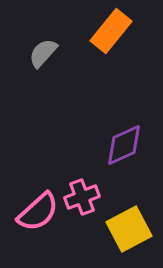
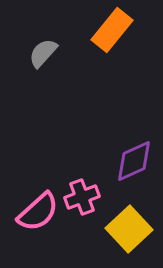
orange rectangle: moved 1 px right, 1 px up
purple diamond: moved 10 px right, 16 px down
yellow square: rotated 15 degrees counterclockwise
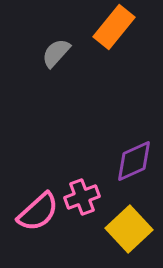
orange rectangle: moved 2 px right, 3 px up
gray semicircle: moved 13 px right
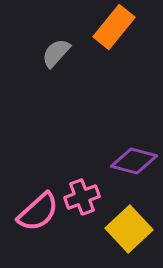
purple diamond: rotated 39 degrees clockwise
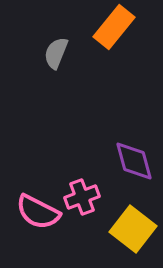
gray semicircle: rotated 20 degrees counterclockwise
purple diamond: rotated 60 degrees clockwise
pink semicircle: rotated 69 degrees clockwise
yellow square: moved 4 px right; rotated 9 degrees counterclockwise
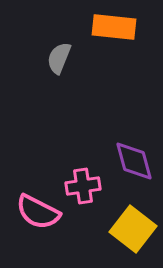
orange rectangle: rotated 57 degrees clockwise
gray semicircle: moved 3 px right, 5 px down
pink cross: moved 1 px right, 11 px up; rotated 12 degrees clockwise
